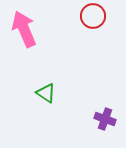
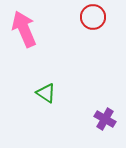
red circle: moved 1 px down
purple cross: rotated 10 degrees clockwise
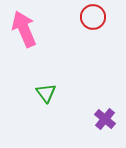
green triangle: rotated 20 degrees clockwise
purple cross: rotated 10 degrees clockwise
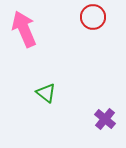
green triangle: rotated 15 degrees counterclockwise
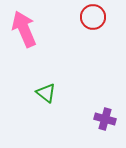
purple cross: rotated 25 degrees counterclockwise
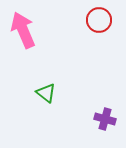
red circle: moved 6 px right, 3 px down
pink arrow: moved 1 px left, 1 px down
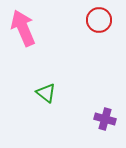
pink arrow: moved 2 px up
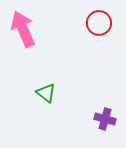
red circle: moved 3 px down
pink arrow: moved 1 px down
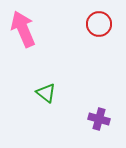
red circle: moved 1 px down
purple cross: moved 6 px left
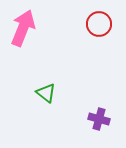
pink arrow: moved 1 px up; rotated 45 degrees clockwise
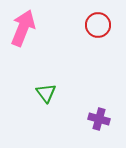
red circle: moved 1 px left, 1 px down
green triangle: rotated 15 degrees clockwise
